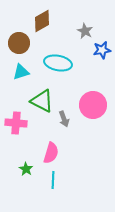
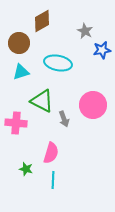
green star: rotated 16 degrees counterclockwise
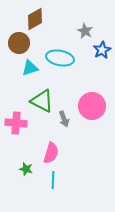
brown diamond: moved 7 px left, 2 px up
blue star: rotated 18 degrees counterclockwise
cyan ellipse: moved 2 px right, 5 px up
cyan triangle: moved 9 px right, 4 px up
pink circle: moved 1 px left, 1 px down
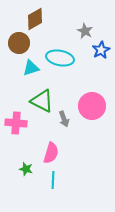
blue star: moved 1 px left
cyan triangle: moved 1 px right
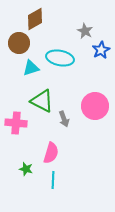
pink circle: moved 3 px right
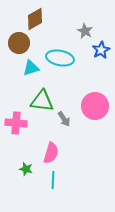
green triangle: rotated 20 degrees counterclockwise
gray arrow: rotated 14 degrees counterclockwise
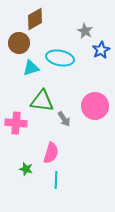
cyan line: moved 3 px right
